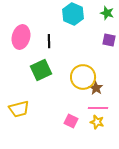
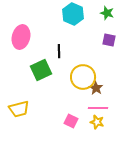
black line: moved 10 px right, 10 px down
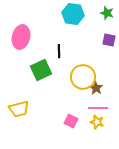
cyan hexagon: rotated 15 degrees counterclockwise
